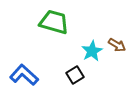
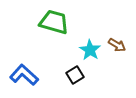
cyan star: moved 2 px left, 1 px up; rotated 10 degrees counterclockwise
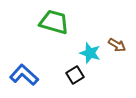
cyan star: moved 3 px down; rotated 15 degrees counterclockwise
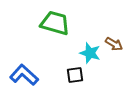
green trapezoid: moved 1 px right, 1 px down
brown arrow: moved 3 px left, 1 px up
black square: rotated 24 degrees clockwise
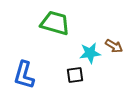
brown arrow: moved 2 px down
cyan star: rotated 25 degrees counterclockwise
blue L-shape: rotated 116 degrees counterclockwise
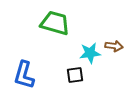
brown arrow: rotated 24 degrees counterclockwise
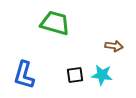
cyan star: moved 12 px right, 22 px down; rotated 15 degrees clockwise
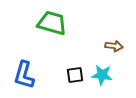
green trapezoid: moved 3 px left
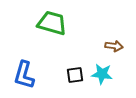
cyan star: moved 1 px up
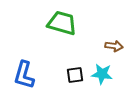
green trapezoid: moved 10 px right
